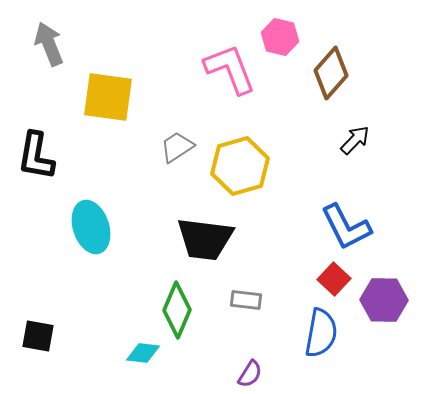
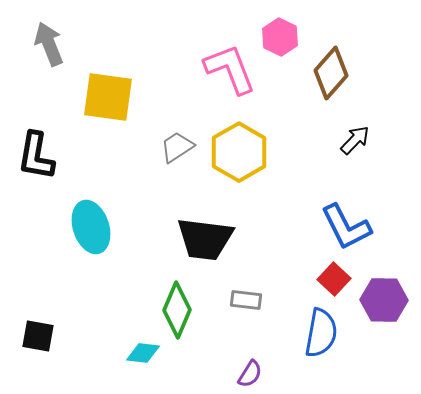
pink hexagon: rotated 12 degrees clockwise
yellow hexagon: moved 1 px left, 14 px up; rotated 14 degrees counterclockwise
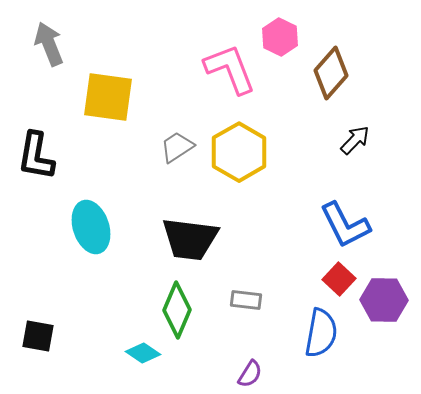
blue L-shape: moved 1 px left, 2 px up
black trapezoid: moved 15 px left
red square: moved 5 px right
cyan diamond: rotated 28 degrees clockwise
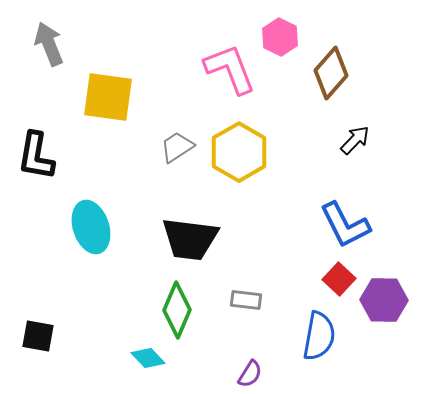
blue semicircle: moved 2 px left, 3 px down
cyan diamond: moved 5 px right, 5 px down; rotated 12 degrees clockwise
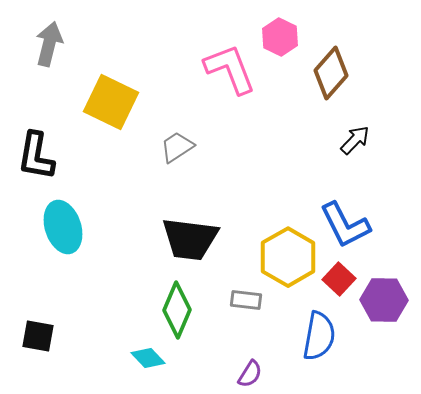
gray arrow: rotated 36 degrees clockwise
yellow square: moved 3 px right, 5 px down; rotated 18 degrees clockwise
yellow hexagon: moved 49 px right, 105 px down
cyan ellipse: moved 28 px left
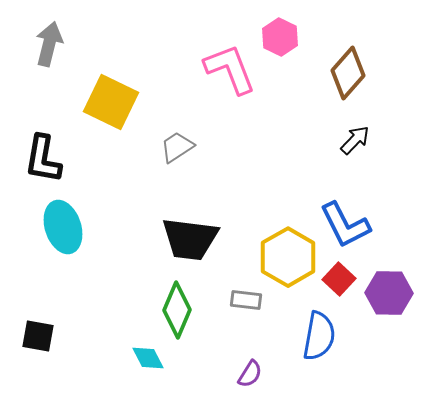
brown diamond: moved 17 px right
black L-shape: moved 7 px right, 3 px down
purple hexagon: moved 5 px right, 7 px up
cyan diamond: rotated 16 degrees clockwise
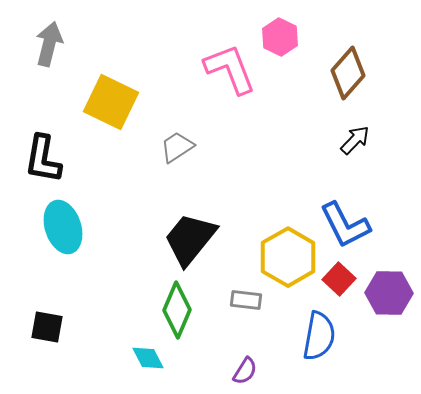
black trapezoid: rotated 122 degrees clockwise
black square: moved 9 px right, 9 px up
purple semicircle: moved 5 px left, 3 px up
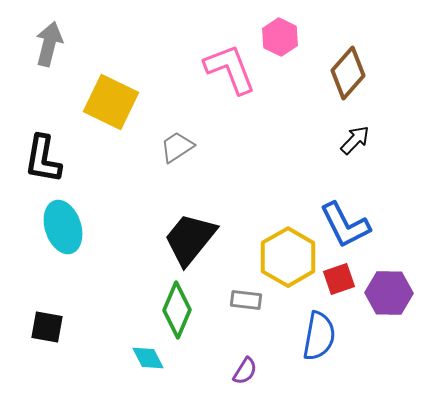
red square: rotated 28 degrees clockwise
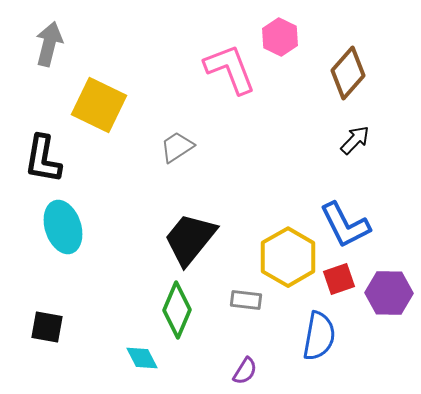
yellow square: moved 12 px left, 3 px down
cyan diamond: moved 6 px left
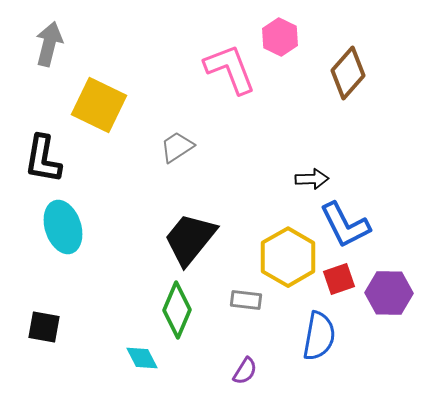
black arrow: moved 43 px left, 39 px down; rotated 44 degrees clockwise
black square: moved 3 px left
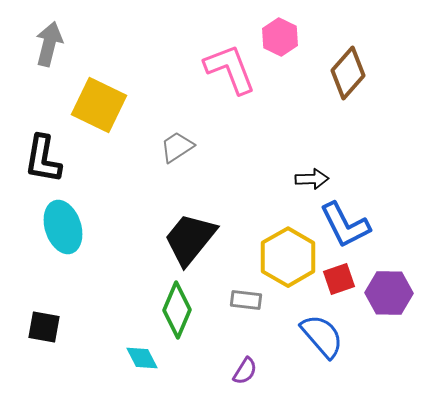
blue semicircle: moved 3 px right; rotated 51 degrees counterclockwise
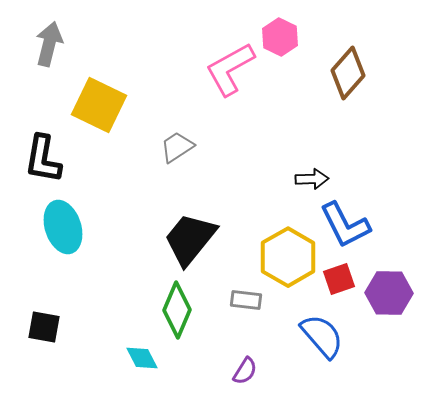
pink L-shape: rotated 98 degrees counterclockwise
